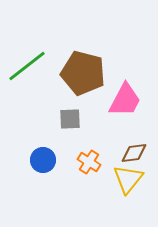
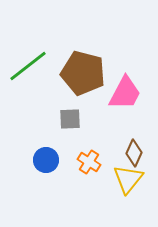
green line: moved 1 px right
pink trapezoid: moved 7 px up
brown diamond: rotated 60 degrees counterclockwise
blue circle: moved 3 px right
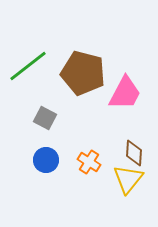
gray square: moved 25 px left, 1 px up; rotated 30 degrees clockwise
brown diamond: rotated 20 degrees counterclockwise
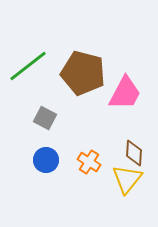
yellow triangle: moved 1 px left
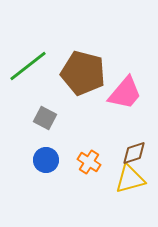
pink trapezoid: rotated 12 degrees clockwise
brown diamond: rotated 68 degrees clockwise
yellow triangle: moved 3 px right; rotated 36 degrees clockwise
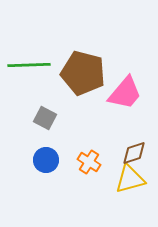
green line: moved 1 px right, 1 px up; rotated 36 degrees clockwise
